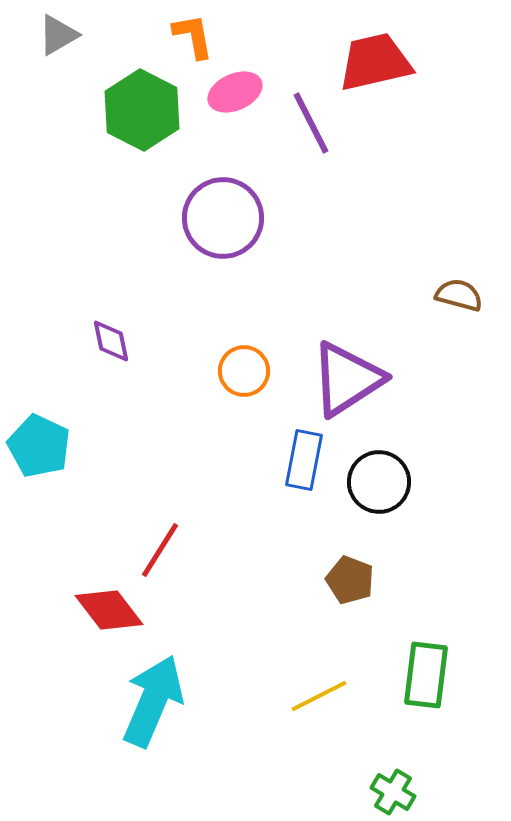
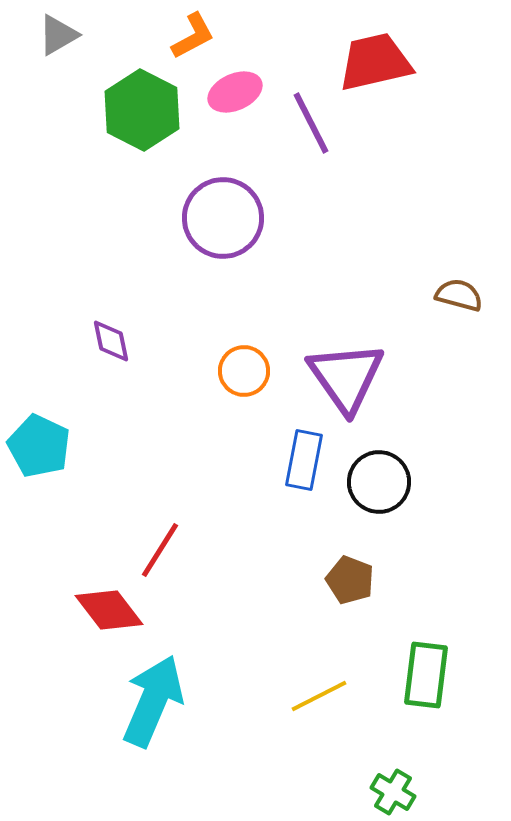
orange L-shape: rotated 72 degrees clockwise
purple triangle: moved 1 px left, 2 px up; rotated 32 degrees counterclockwise
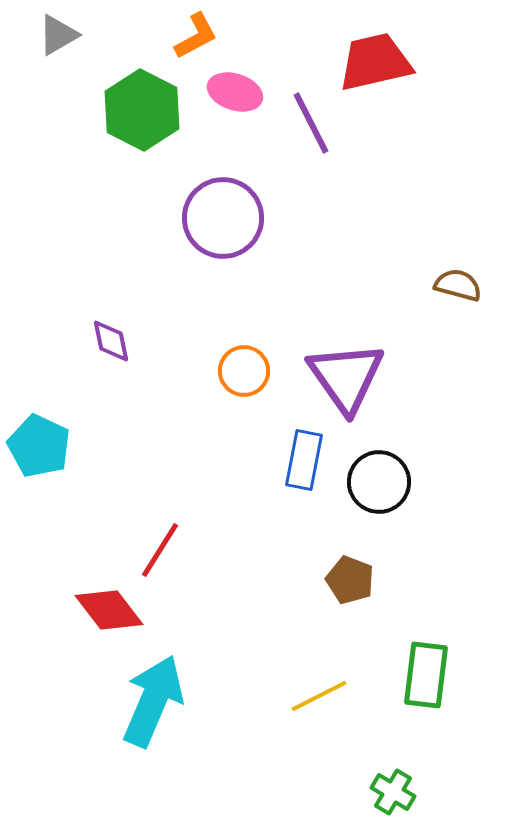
orange L-shape: moved 3 px right
pink ellipse: rotated 42 degrees clockwise
brown semicircle: moved 1 px left, 10 px up
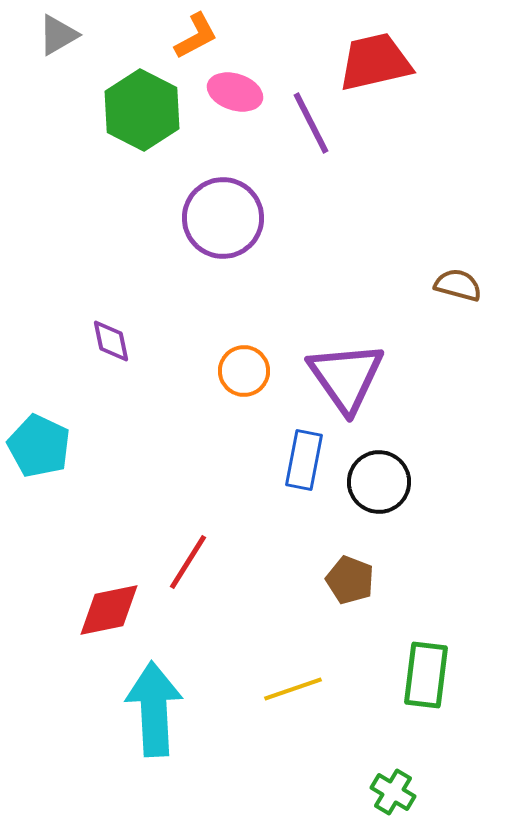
red line: moved 28 px right, 12 px down
red diamond: rotated 64 degrees counterclockwise
yellow line: moved 26 px left, 7 px up; rotated 8 degrees clockwise
cyan arrow: moved 1 px right, 8 px down; rotated 26 degrees counterclockwise
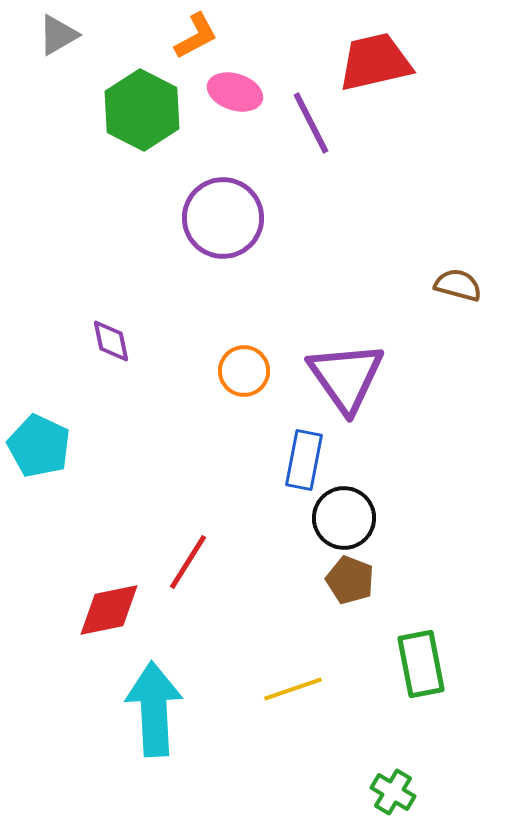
black circle: moved 35 px left, 36 px down
green rectangle: moved 5 px left, 11 px up; rotated 18 degrees counterclockwise
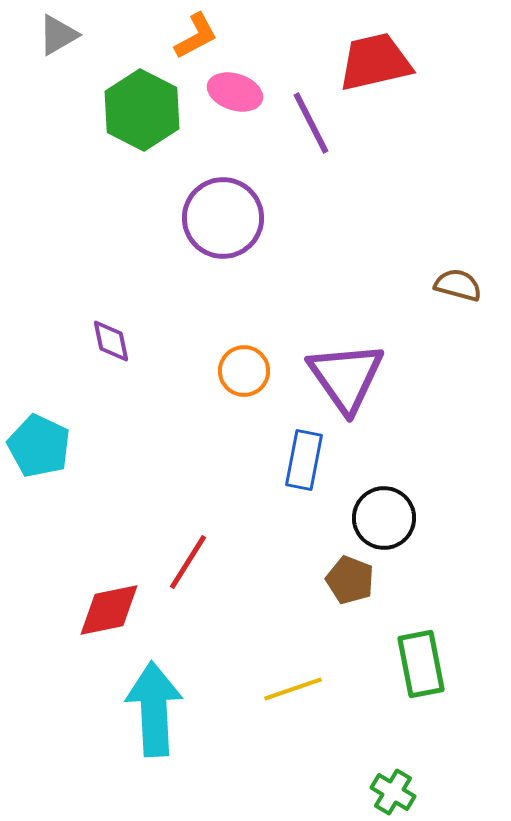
black circle: moved 40 px right
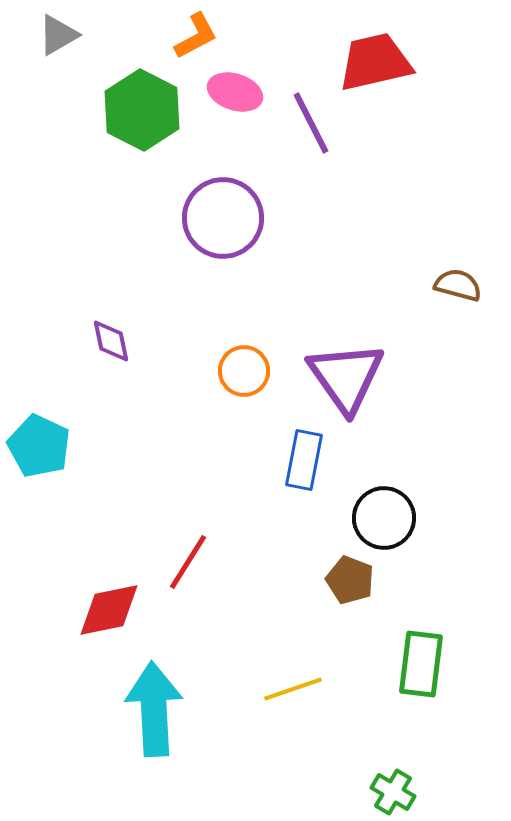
green rectangle: rotated 18 degrees clockwise
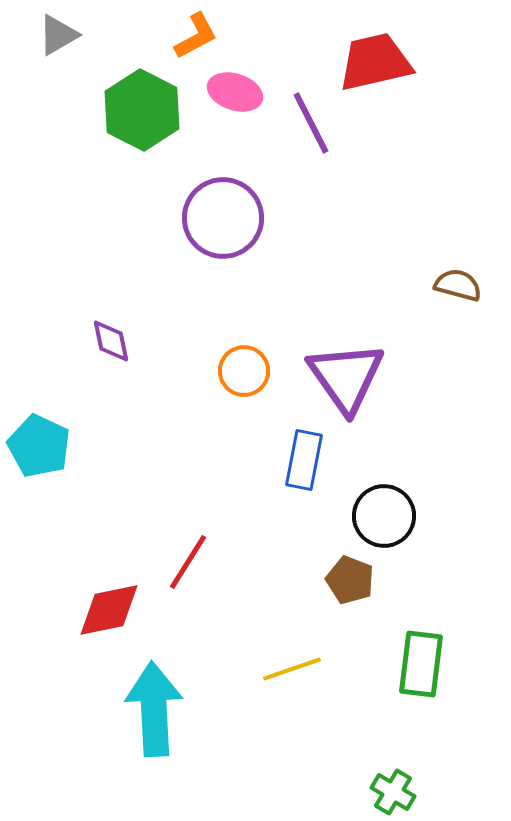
black circle: moved 2 px up
yellow line: moved 1 px left, 20 px up
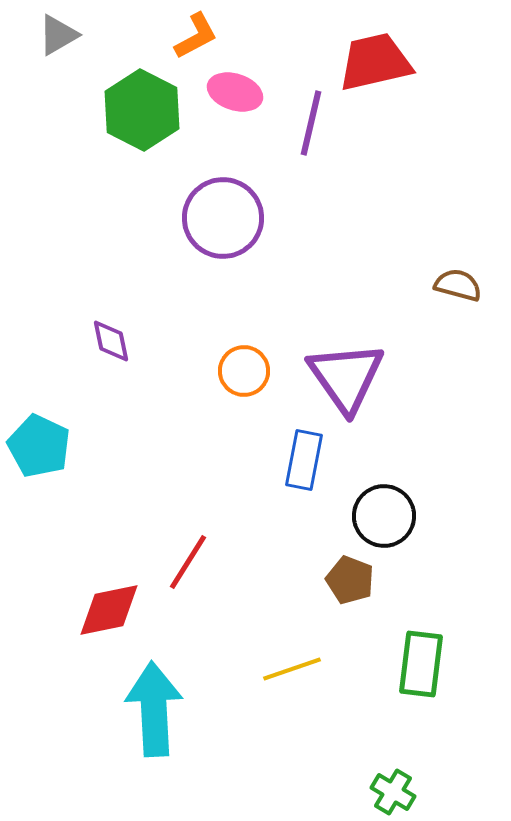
purple line: rotated 40 degrees clockwise
